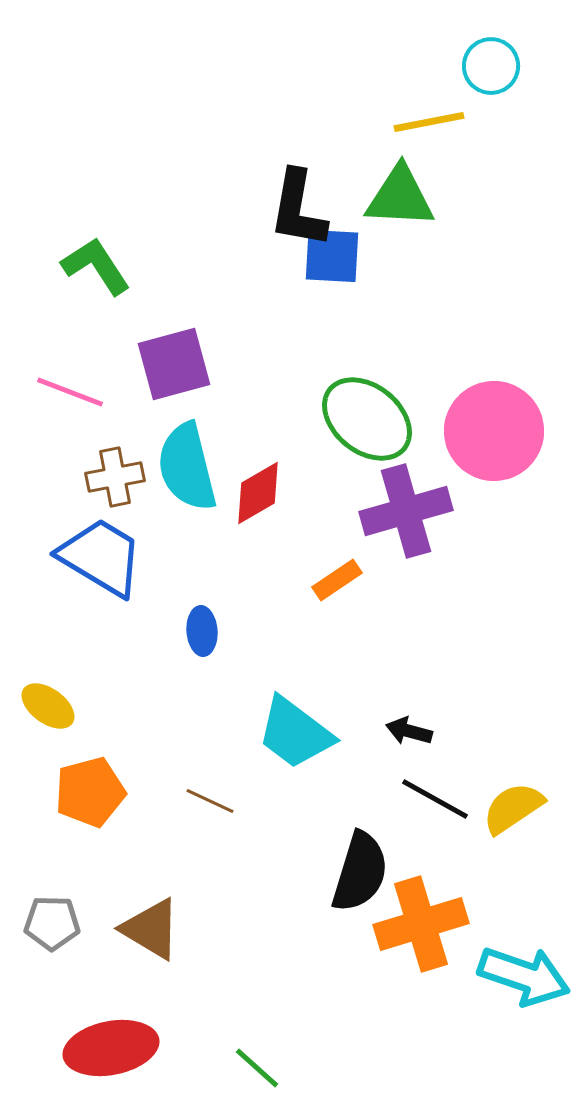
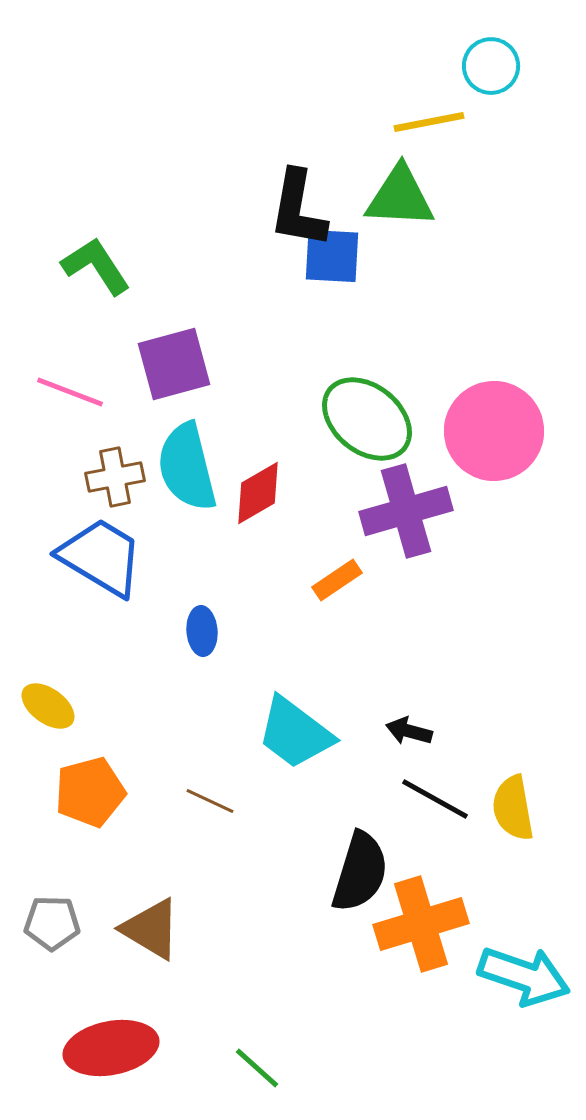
yellow semicircle: rotated 66 degrees counterclockwise
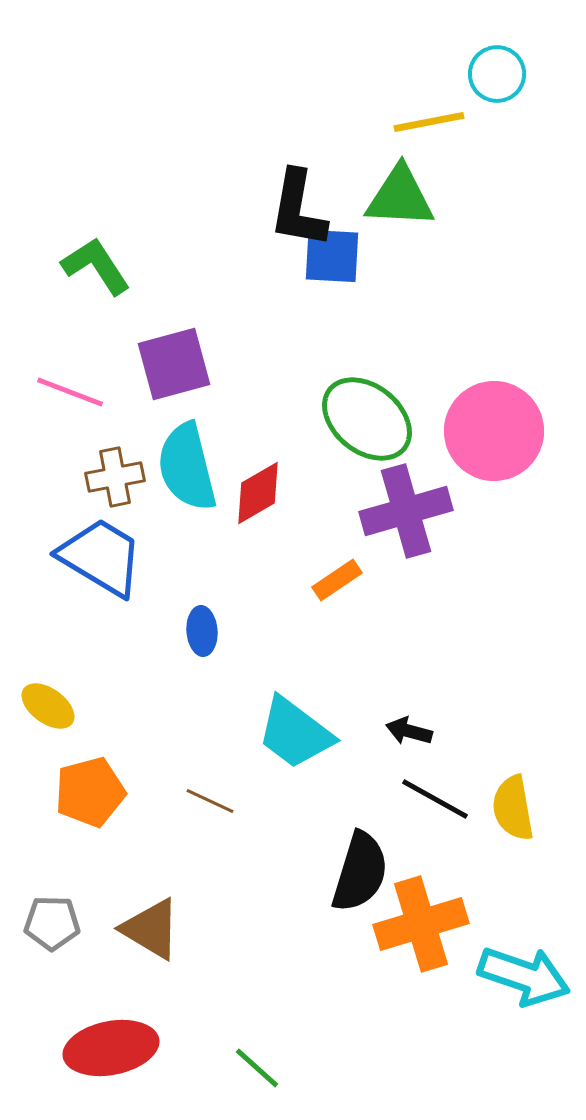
cyan circle: moved 6 px right, 8 px down
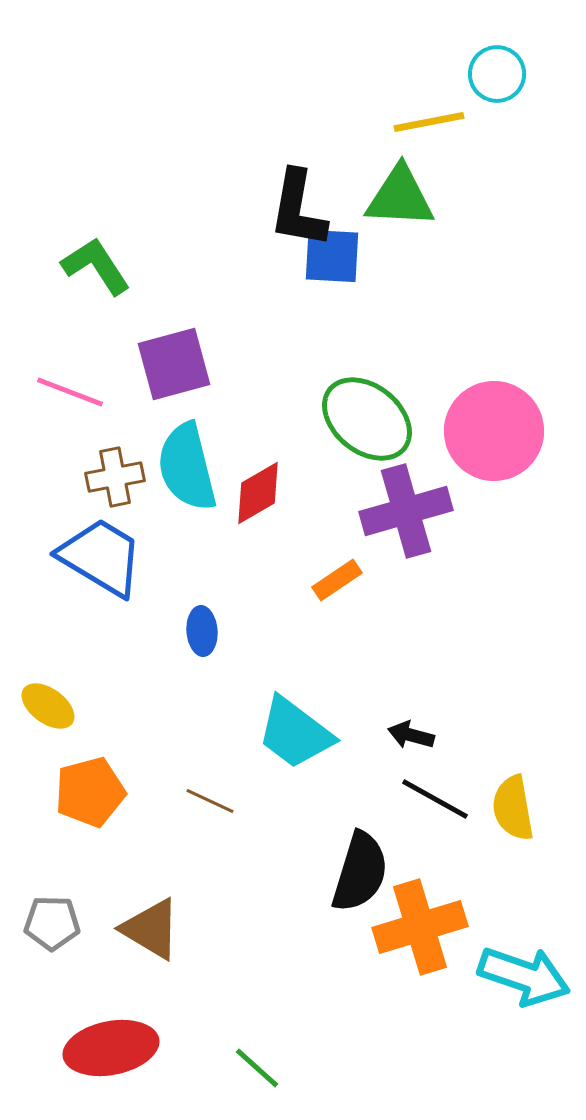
black arrow: moved 2 px right, 4 px down
orange cross: moved 1 px left, 3 px down
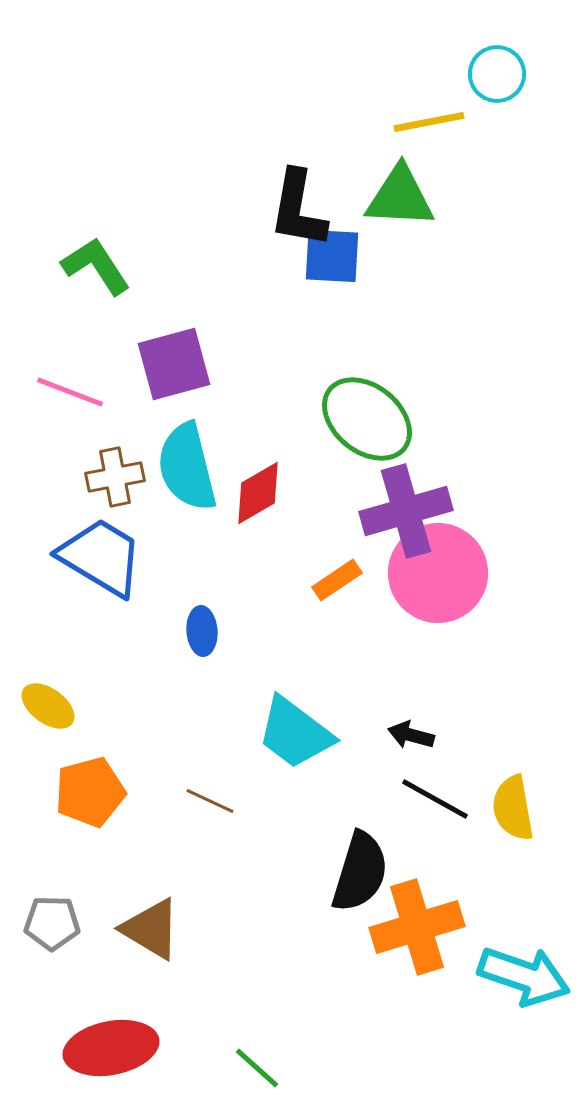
pink circle: moved 56 px left, 142 px down
orange cross: moved 3 px left
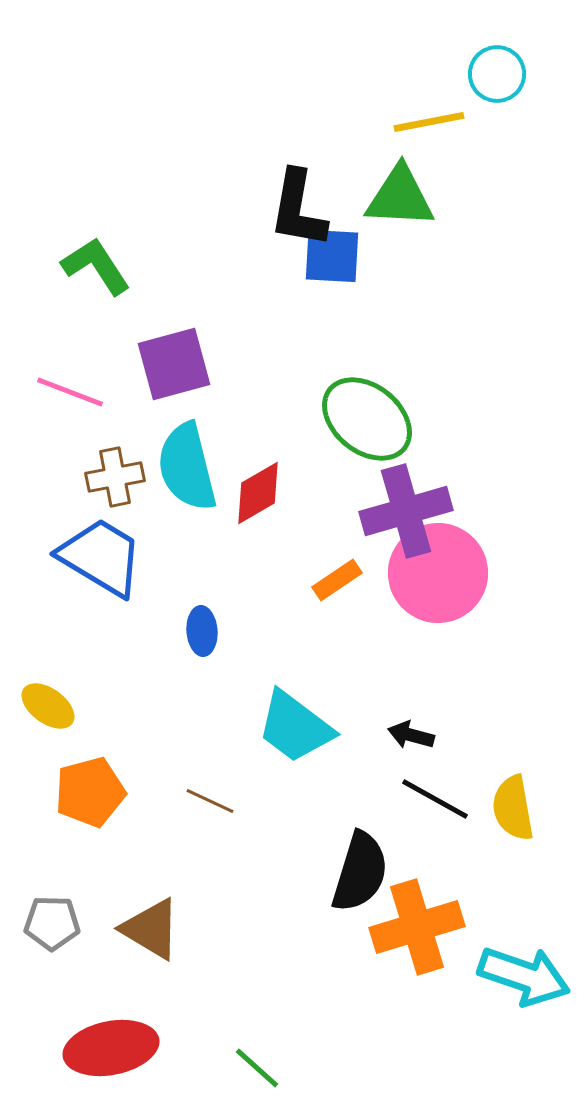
cyan trapezoid: moved 6 px up
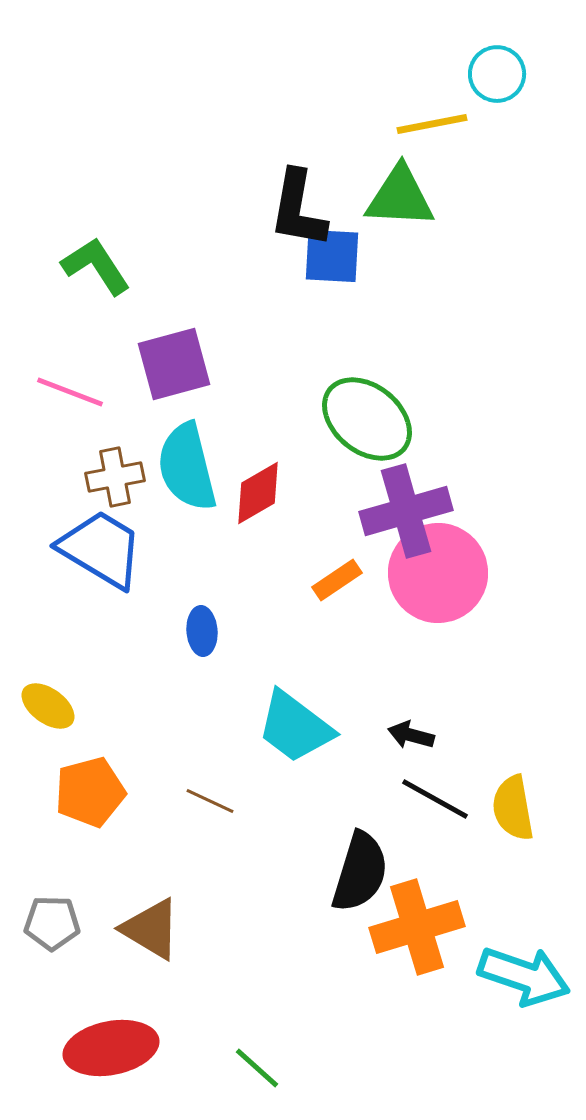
yellow line: moved 3 px right, 2 px down
blue trapezoid: moved 8 px up
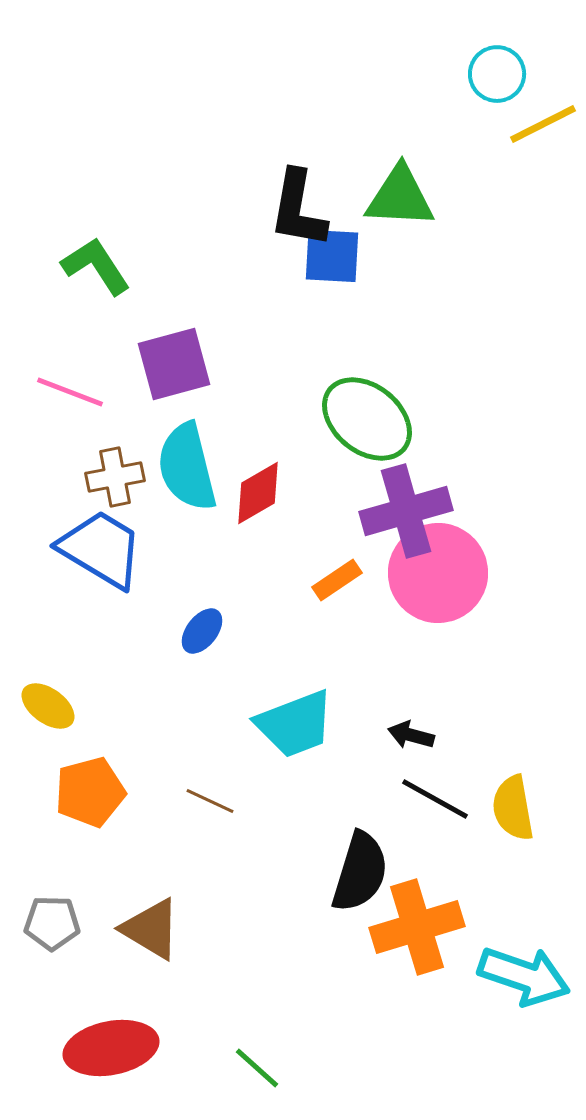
yellow line: moved 111 px right; rotated 16 degrees counterclockwise
blue ellipse: rotated 42 degrees clockwise
cyan trapezoid: moved 3 px up; rotated 58 degrees counterclockwise
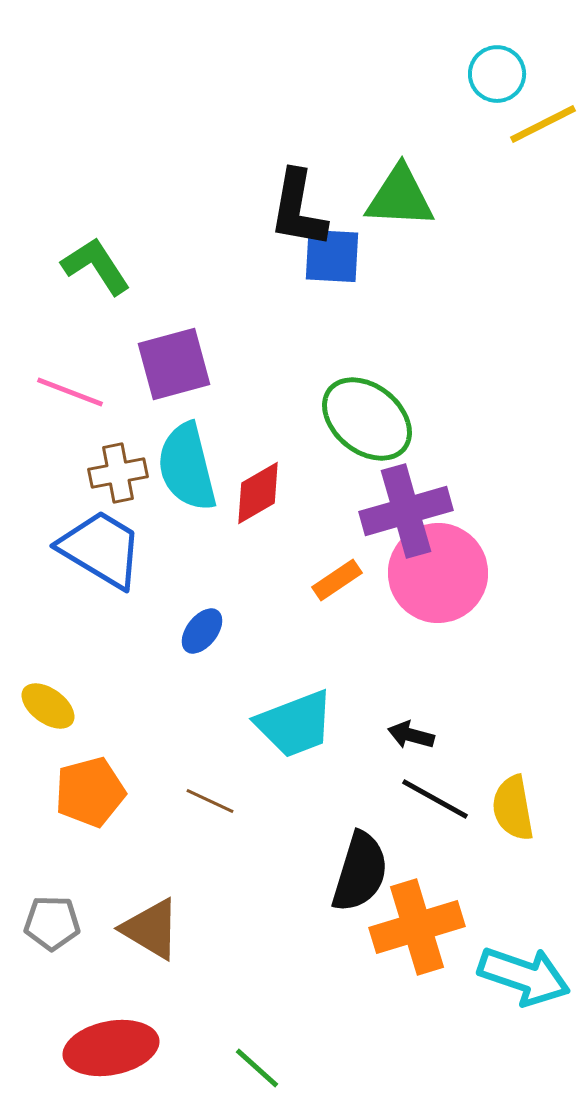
brown cross: moved 3 px right, 4 px up
